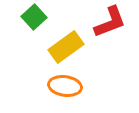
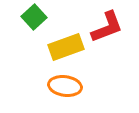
red L-shape: moved 3 px left, 5 px down
yellow rectangle: rotated 16 degrees clockwise
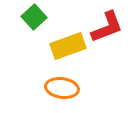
yellow rectangle: moved 2 px right, 1 px up
orange ellipse: moved 3 px left, 2 px down
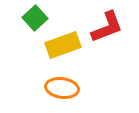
green square: moved 1 px right, 1 px down
yellow rectangle: moved 5 px left, 1 px up
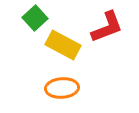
yellow rectangle: rotated 48 degrees clockwise
orange ellipse: rotated 12 degrees counterclockwise
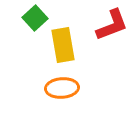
red L-shape: moved 5 px right, 2 px up
yellow rectangle: rotated 52 degrees clockwise
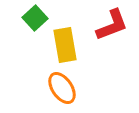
yellow rectangle: moved 2 px right
orange ellipse: rotated 60 degrees clockwise
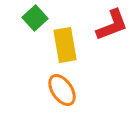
orange ellipse: moved 2 px down
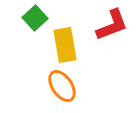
orange ellipse: moved 4 px up
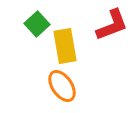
green square: moved 2 px right, 6 px down
yellow rectangle: moved 1 px down
